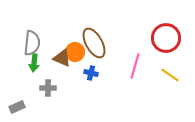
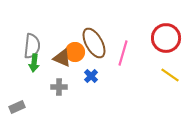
gray semicircle: moved 3 px down
pink line: moved 12 px left, 13 px up
blue cross: moved 3 px down; rotated 32 degrees clockwise
gray cross: moved 11 px right, 1 px up
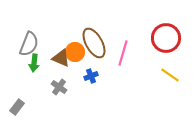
gray semicircle: moved 3 px left, 2 px up; rotated 15 degrees clockwise
brown triangle: moved 1 px left
blue cross: rotated 24 degrees clockwise
gray cross: rotated 35 degrees clockwise
gray rectangle: rotated 28 degrees counterclockwise
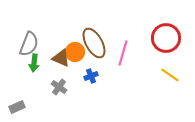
gray rectangle: rotated 28 degrees clockwise
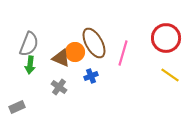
green arrow: moved 4 px left, 2 px down
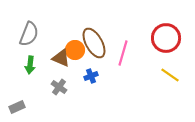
gray semicircle: moved 10 px up
orange circle: moved 2 px up
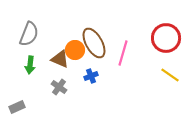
brown triangle: moved 1 px left, 1 px down
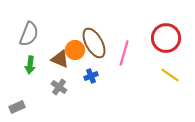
pink line: moved 1 px right
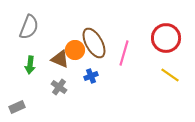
gray semicircle: moved 7 px up
